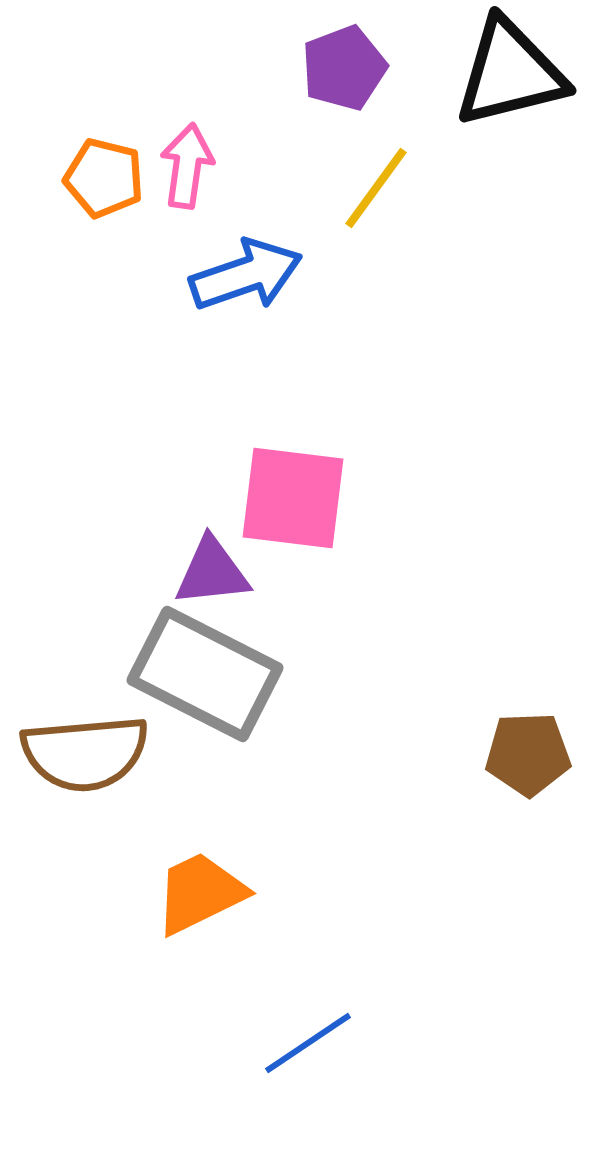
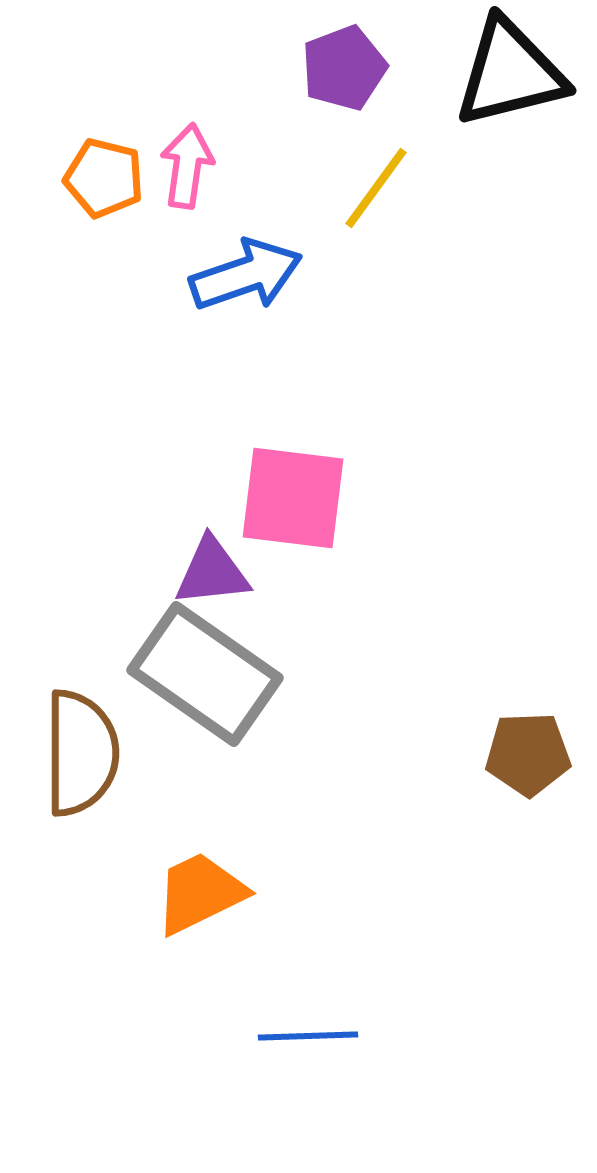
gray rectangle: rotated 8 degrees clockwise
brown semicircle: moved 4 px left; rotated 85 degrees counterclockwise
blue line: moved 7 px up; rotated 32 degrees clockwise
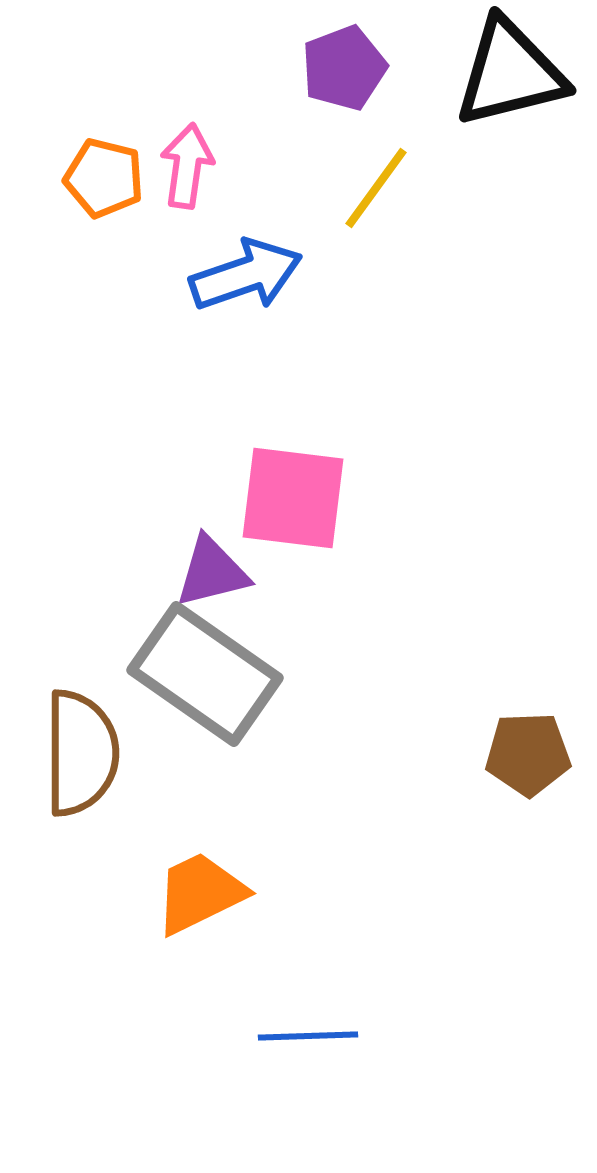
purple triangle: rotated 8 degrees counterclockwise
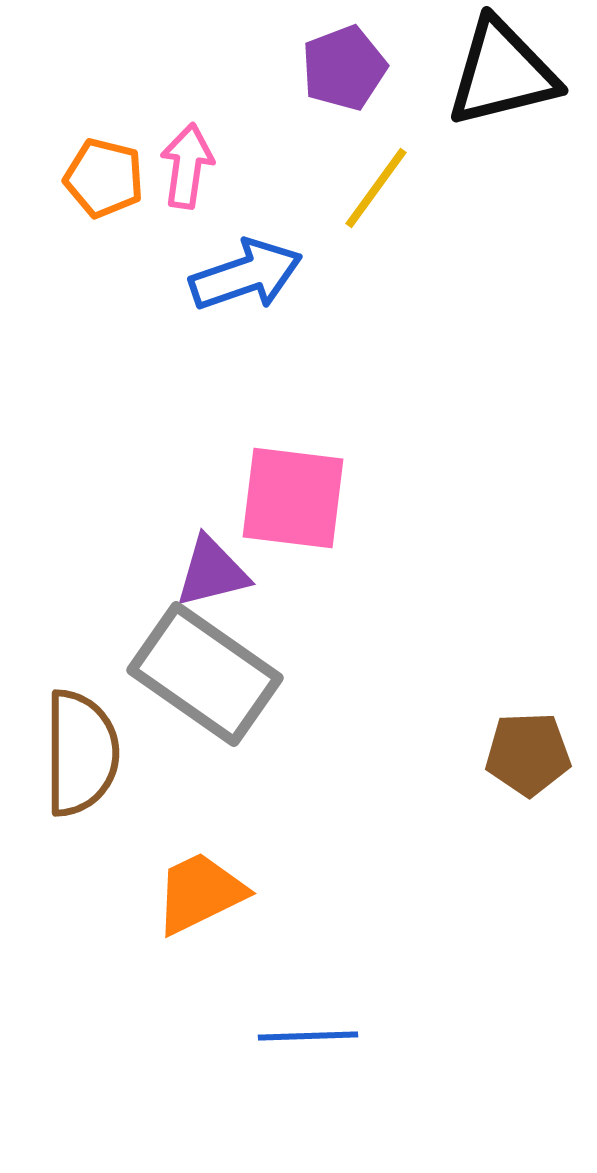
black triangle: moved 8 px left
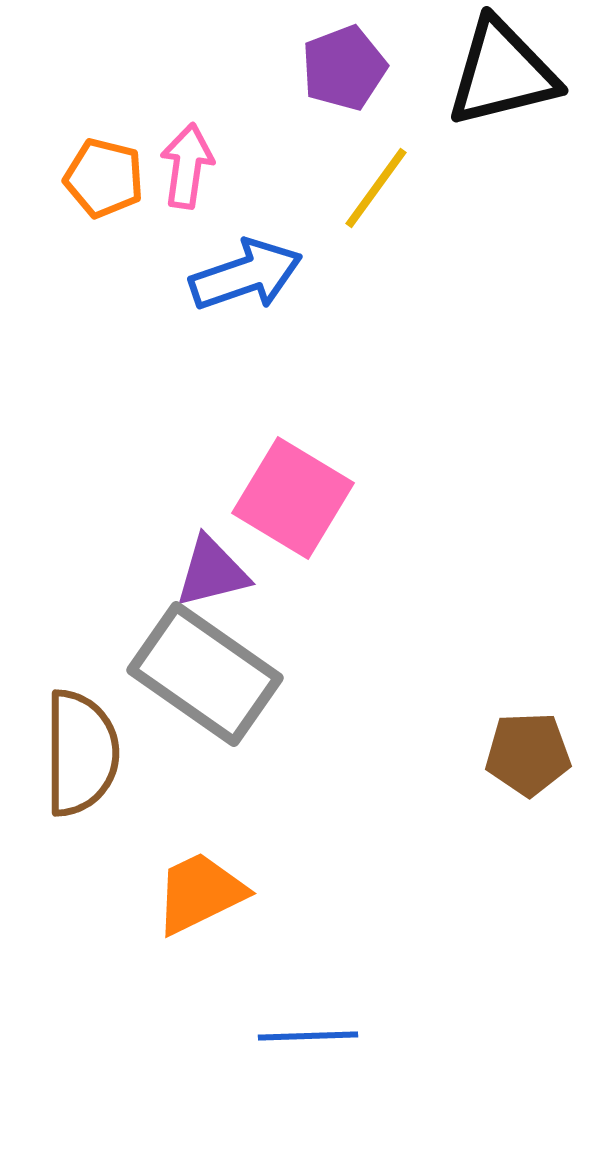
pink square: rotated 24 degrees clockwise
